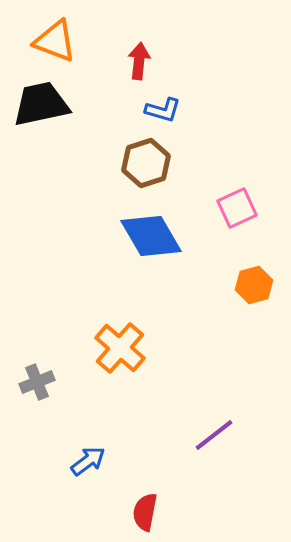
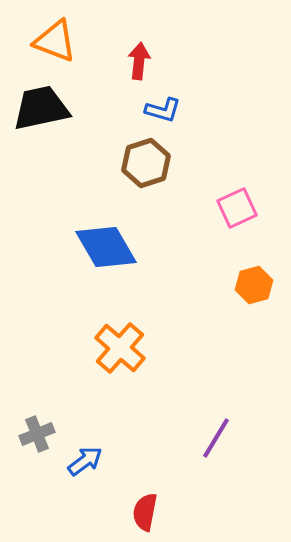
black trapezoid: moved 4 px down
blue diamond: moved 45 px left, 11 px down
gray cross: moved 52 px down
purple line: moved 2 px right, 3 px down; rotated 21 degrees counterclockwise
blue arrow: moved 3 px left
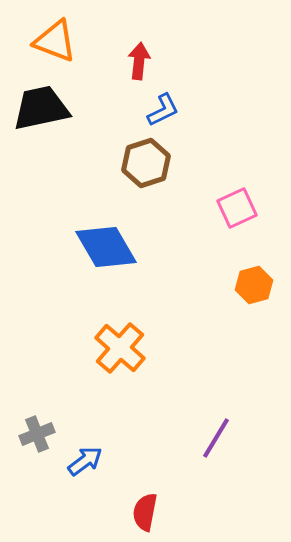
blue L-shape: rotated 42 degrees counterclockwise
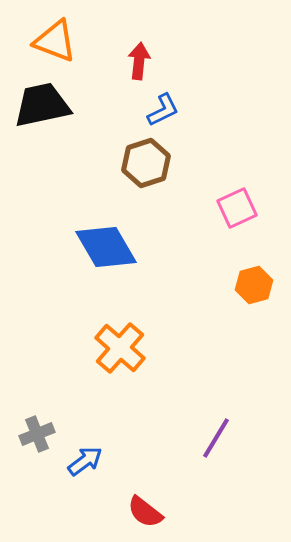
black trapezoid: moved 1 px right, 3 px up
red semicircle: rotated 63 degrees counterclockwise
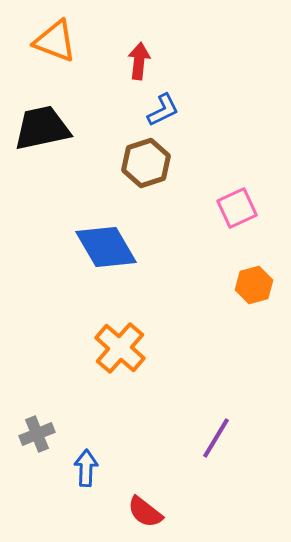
black trapezoid: moved 23 px down
blue arrow: moved 1 px right, 7 px down; rotated 51 degrees counterclockwise
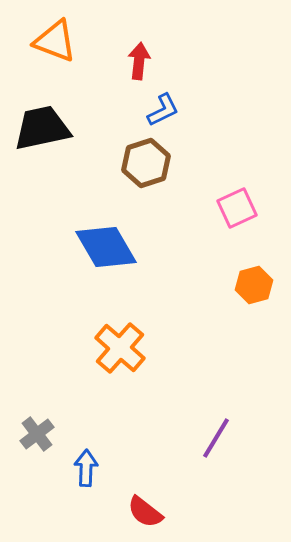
gray cross: rotated 16 degrees counterclockwise
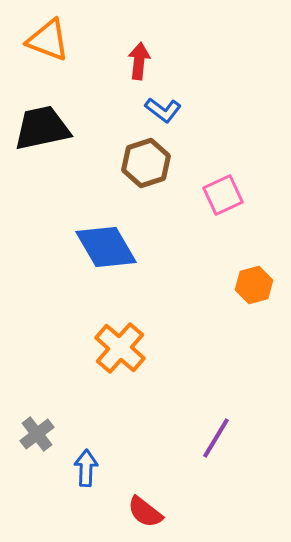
orange triangle: moved 7 px left, 1 px up
blue L-shape: rotated 63 degrees clockwise
pink square: moved 14 px left, 13 px up
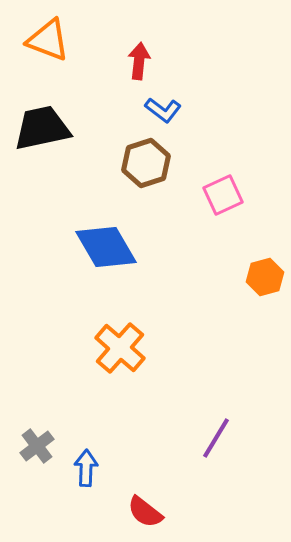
orange hexagon: moved 11 px right, 8 px up
gray cross: moved 12 px down
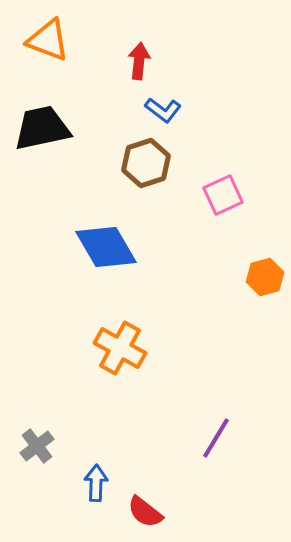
orange cross: rotated 12 degrees counterclockwise
blue arrow: moved 10 px right, 15 px down
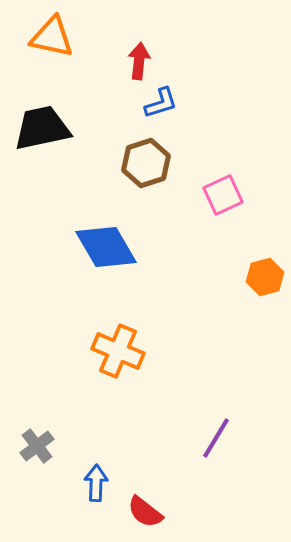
orange triangle: moved 4 px right, 3 px up; rotated 9 degrees counterclockwise
blue L-shape: moved 2 px left, 7 px up; rotated 54 degrees counterclockwise
orange cross: moved 2 px left, 3 px down; rotated 6 degrees counterclockwise
